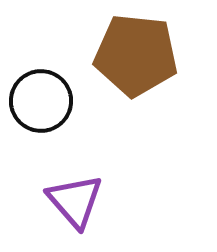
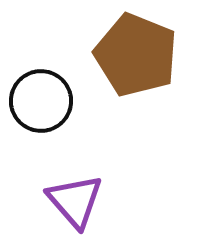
brown pentagon: rotated 16 degrees clockwise
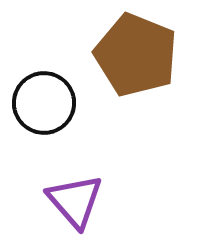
black circle: moved 3 px right, 2 px down
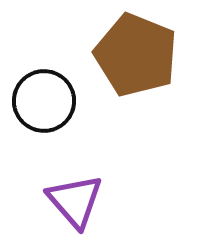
black circle: moved 2 px up
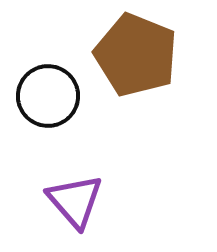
black circle: moved 4 px right, 5 px up
